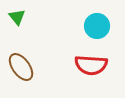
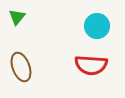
green triangle: rotated 18 degrees clockwise
brown ellipse: rotated 16 degrees clockwise
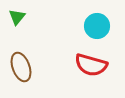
red semicircle: rotated 12 degrees clockwise
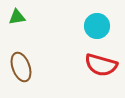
green triangle: rotated 42 degrees clockwise
red semicircle: moved 10 px right
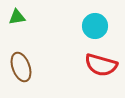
cyan circle: moved 2 px left
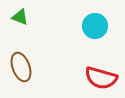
green triangle: moved 3 px right; rotated 30 degrees clockwise
red semicircle: moved 13 px down
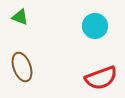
brown ellipse: moved 1 px right
red semicircle: rotated 36 degrees counterclockwise
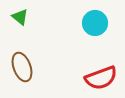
green triangle: rotated 18 degrees clockwise
cyan circle: moved 3 px up
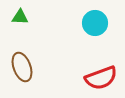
green triangle: rotated 36 degrees counterclockwise
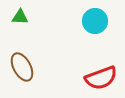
cyan circle: moved 2 px up
brown ellipse: rotated 8 degrees counterclockwise
